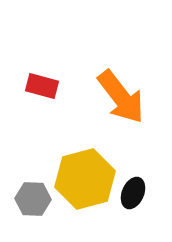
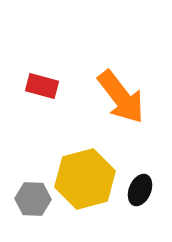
black ellipse: moved 7 px right, 3 px up
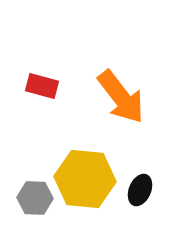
yellow hexagon: rotated 20 degrees clockwise
gray hexagon: moved 2 px right, 1 px up
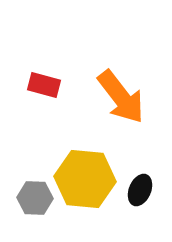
red rectangle: moved 2 px right, 1 px up
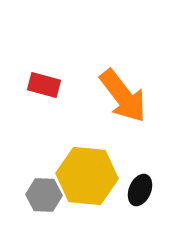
orange arrow: moved 2 px right, 1 px up
yellow hexagon: moved 2 px right, 3 px up
gray hexagon: moved 9 px right, 3 px up
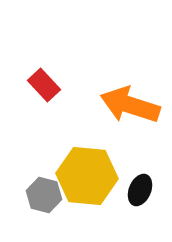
red rectangle: rotated 32 degrees clockwise
orange arrow: moved 7 px right, 9 px down; rotated 146 degrees clockwise
gray hexagon: rotated 12 degrees clockwise
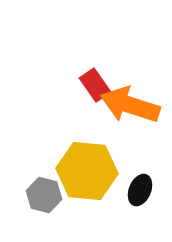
red rectangle: moved 51 px right; rotated 8 degrees clockwise
yellow hexagon: moved 5 px up
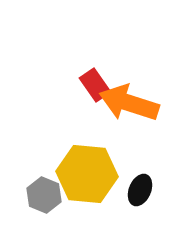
orange arrow: moved 1 px left, 2 px up
yellow hexagon: moved 3 px down
gray hexagon: rotated 8 degrees clockwise
